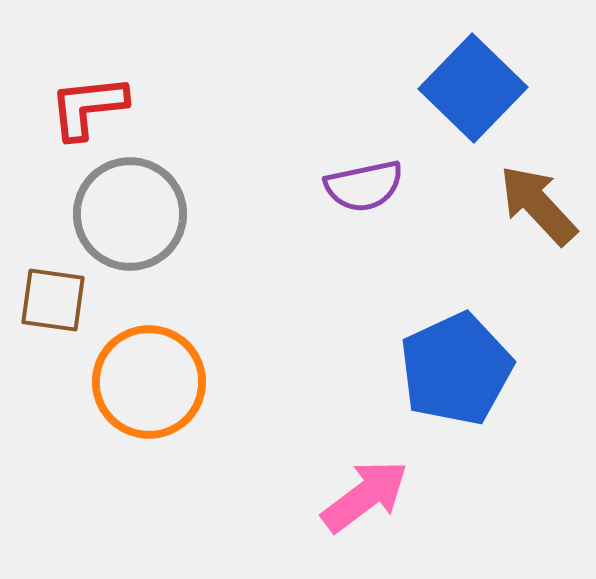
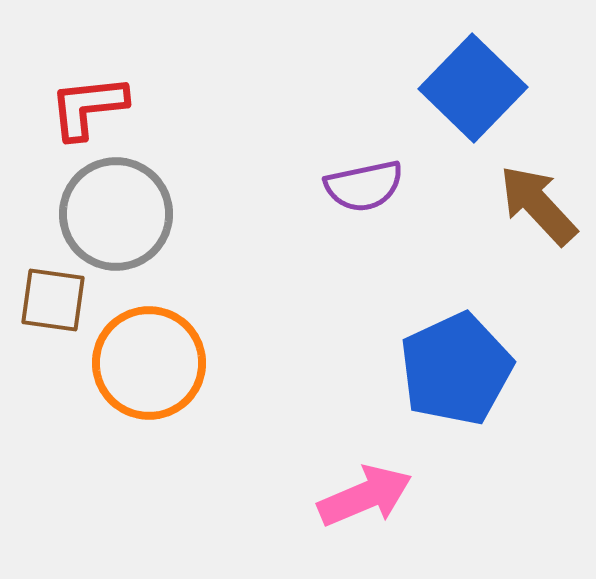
gray circle: moved 14 px left
orange circle: moved 19 px up
pink arrow: rotated 14 degrees clockwise
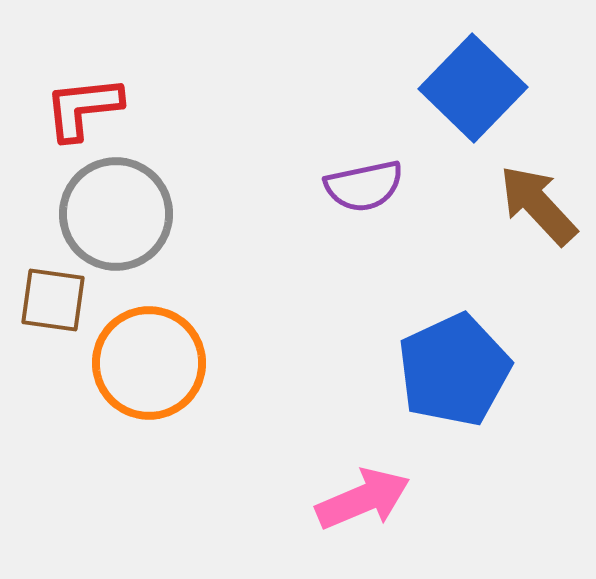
red L-shape: moved 5 px left, 1 px down
blue pentagon: moved 2 px left, 1 px down
pink arrow: moved 2 px left, 3 px down
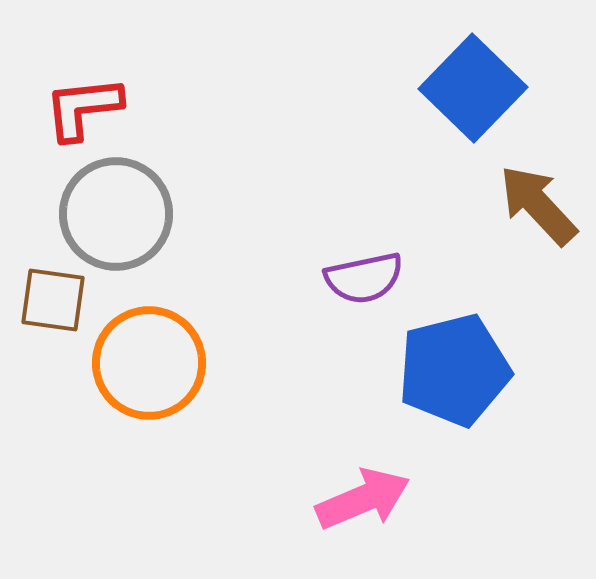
purple semicircle: moved 92 px down
blue pentagon: rotated 11 degrees clockwise
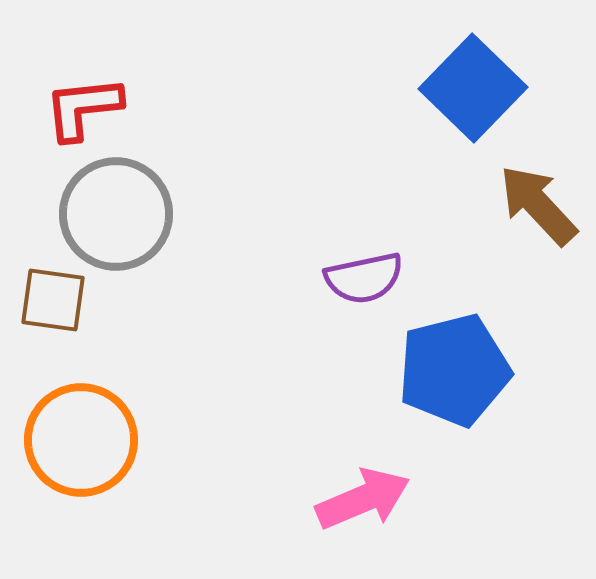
orange circle: moved 68 px left, 77 px down
